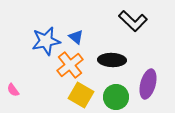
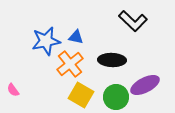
blue triangle: rotated 28 degrees counterclockwise
orange cross: moved 1 px up
purple ellipse: moved 3 px left, 1 px down; rotated 48 degrees clockwise
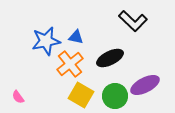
black ellipse: moved 2 px left, 2 px up; rotated 28 degrees counterclockwise
pink semicircle: moved 5 px right, 7 px down
green circle: moved 1 px left, 1 px up
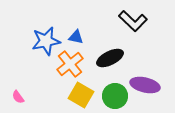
purple ellipse: rotated 40 degrees clockwise
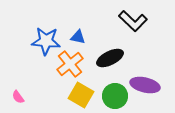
blue triangle: moved 2 px right
blue star: rotated 16 degrees clockwise
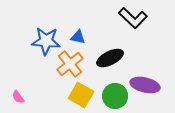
black L-shape: moved 3 px up
